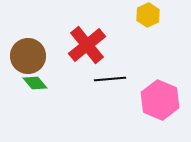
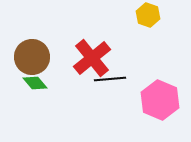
yellow hexagon: rotated 15 degrees counterclockwise
red cross: moved 5 px right, 13 px down
brown circle: moved 4 px right, 1 px down
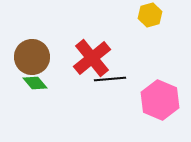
yellow hexagon: moved 2 px right; rotated 25 degrees clockwise
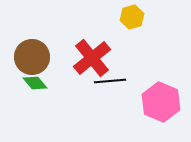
yellow hexagon: moved 18 px left, 2 px down
black line: moved 2 px down
pink hexagon: moved 1 px right, 2 px down
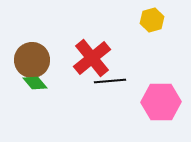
yellow hexagon: moved 20 px right, 3 px down
brown circle: moved 3 px down
pink hexagon: rotated 24 degrees counterclockwise
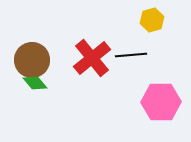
black line: moved 21 px right, 26 px up
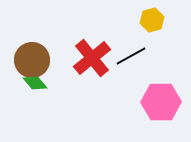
black line: moved 1 px down; rotated 24 degrees counterclockwise
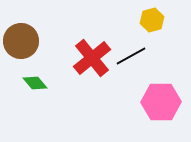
brown circle: moved 11 px left, 19 px up
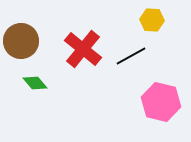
yellow hexagon: rotated 20 degrees clockwise
red cross: moved 9 px left, 9 px up; rotated 12 degrees counterclockwise
pink hexagon: rotated 15 degrees clockwise
